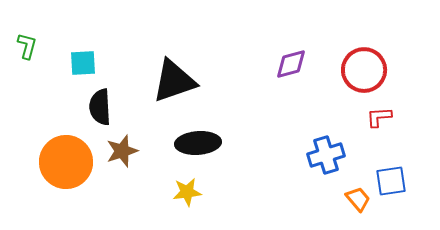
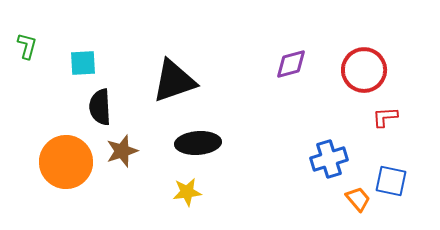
red L-shape: moved 6 px right
blue cross: moved 3 px right, 4 px down
blue square: rotated 20 degrees clockwise
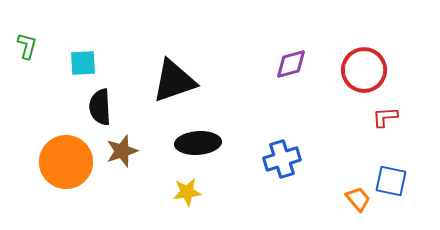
blue cross: moved 47 px left
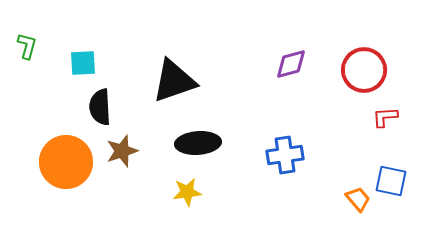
blue cross: moved 3 px right, 4 px up; rotated 9 degrees clockwise
